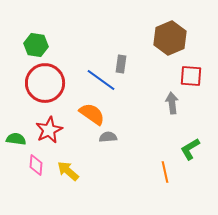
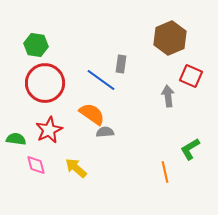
red square: rotated 20 degrees clockwise
gray arrow: moved 4 px left, 7 px up
gray semicircle: moved 3 px left, 5 px up
pink diamond: rotated 20 degrees counterclockwise
yellow arrow: moved 8 px right, 3 px up
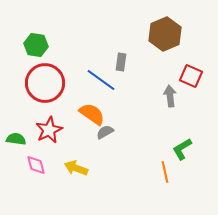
brown hexagon: moved 5 px left, 4 px up
gray rectangle: moved 2 px up
gray arrow: moved 2 px right
gray semicircle: rotated 24 degrees counterclockwise
green L-shape: moved 8 px left
yellow arrow: rotated 20 degrees counterclockwise
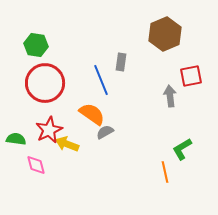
red square: rotated 35 degrees counterclockwise
blue line: rotated 32 degrees clockwise
yellow arrow: moved 9 px left, 24 px up
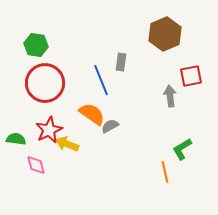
gray semicircle: moved 5 px right, 6 px up
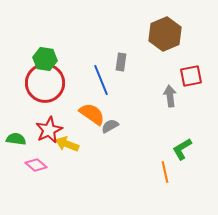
green hexagon: moved 9 px right, 14 px down
pink diamond: rotated 35 degrees counterclockwise
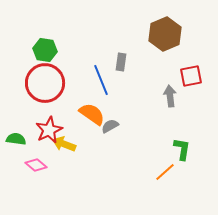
green hexagon: moved 9 px up
yellow arrow: moved 3 px left
green L-shape: rotated 130 degrees clockwise
orange line: rotated 60 degrees clockwise
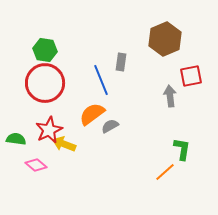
brown hexagon: moved 5 px down
orange semicircle: rotated 72 degrees counterclockwise
